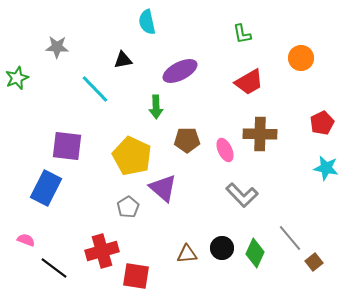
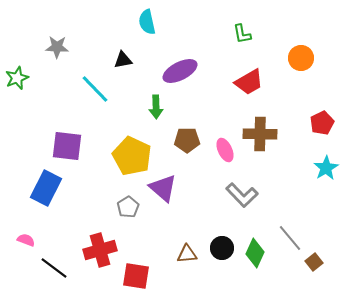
cyan star: rotated 30 degrees clockwise
red cross: moved 2 px left, 1 px up
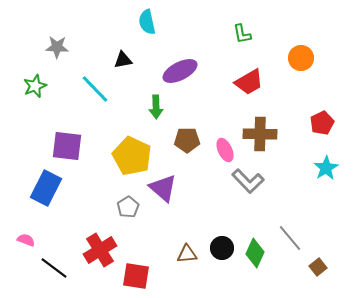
green star: moved 18 px right, 8 px down
gray L-shape: moved 6 px right, 14 px up
red cross: rotated 16 degrees counterclockwise
brown square: moved 4 px right, 5 px down
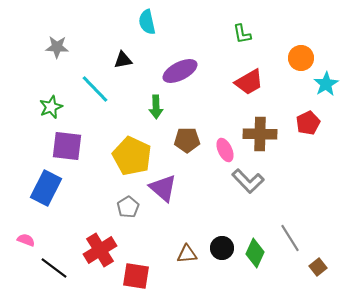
green star: moved 16 px right, 21 px down
red pentagon: moved 14 px left
cyan star: moved 84 px up
gray line: rotated 8 degrees clockwise
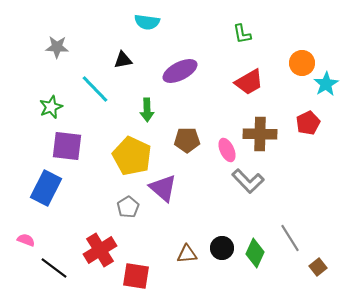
cyan semicircle: rotated 70 degrees counterclockwise
orange circle: moved 1 px right, 5 px down
green arrow: moved 9 px left, 3 px down
pink ellipse: moved 2 px right
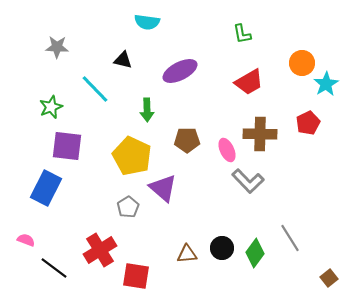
black triangle: rotated 24 degrees clockwise
green diamond: rotated 12 degrees clockwise
brown square: moved 11 px right, 11 px down
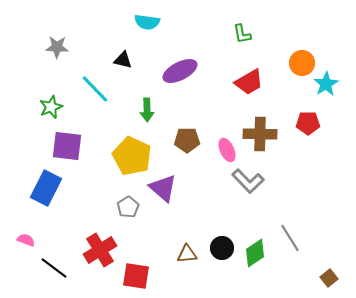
red pentagon: rotated 25 degrees clockwise
green diamond: rotated 20 degrees clockwise
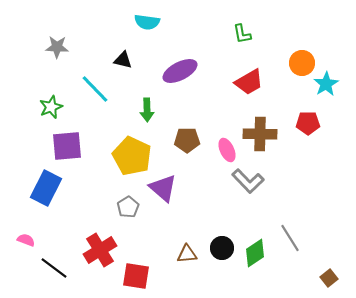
purple square: rotated 12 degrees counterclockwise
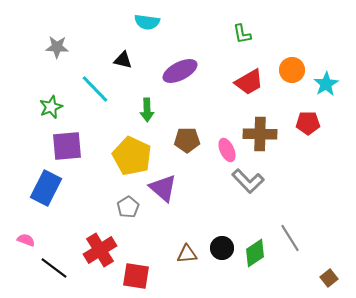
orange circle: moved 10 px left, 7 px down
